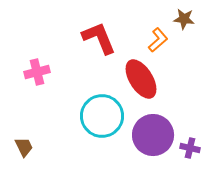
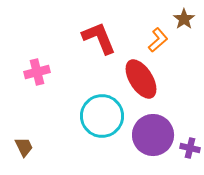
brown star: rotated 30 degrees clockwise
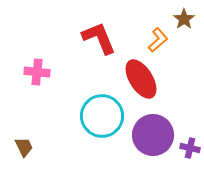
pink cross: rotated 20 degrees clockwise
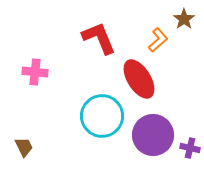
pink cross: moved 2 px left
red ellipse: moved 2 px left
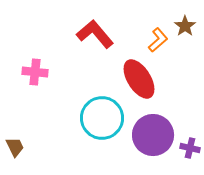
brown star: moved 1 px right, 7 px down
red L-shape: moved 4 px left, 4 px up; rotated 18 degrees counterclockwise
cyan circle: moved 2 px down
brown trapezoid: moved 9 px left
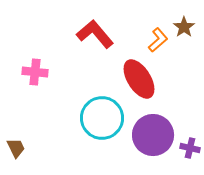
brown star: moved 1 px left, 1 px down
brown trapezoid: moved 1 px right, 1 px down
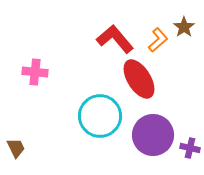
red L-shape: moved 20 px right, 5 px down
cyan circle: moved 2 px left, 2 px up
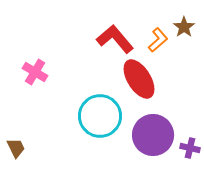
pink cross: rotated 25 degrees clockwise
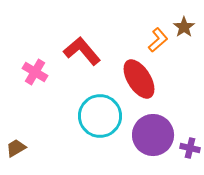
red L-shape: moved 33 px left, 12 px down
brown trapezoid: rotated 95 degrees counterclockwise
